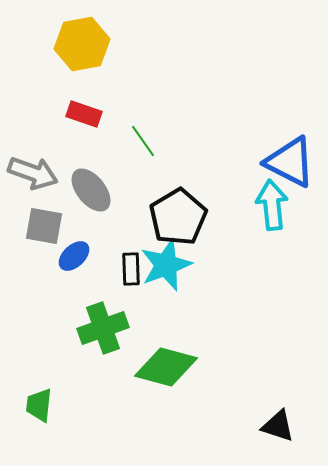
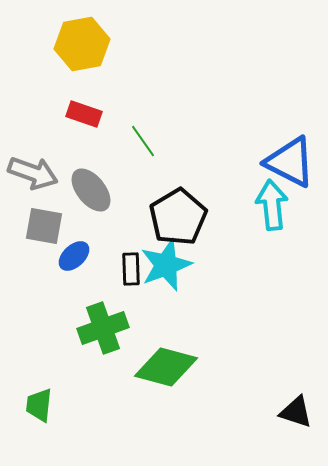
black triangle: moved 18 px right, 14 px up
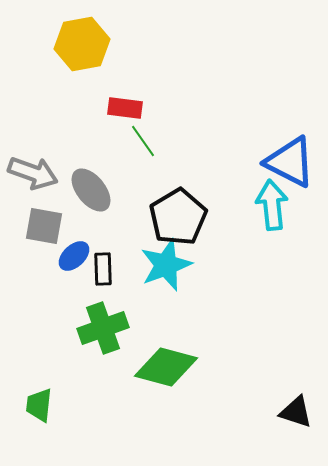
red rectangle: moved 41 px right, 6 px up; rotated 12 degrees counterclockwise
black rectangle: moved 28 px left
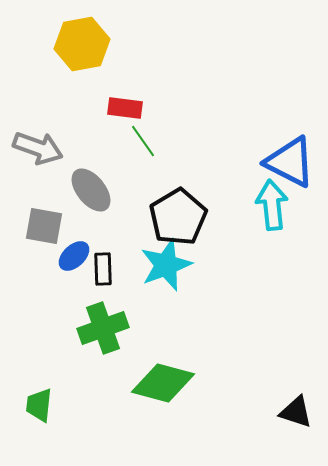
gray arrow: moved 5 px right, 25 px up
green diamond: moved 3 px left, 16 px down
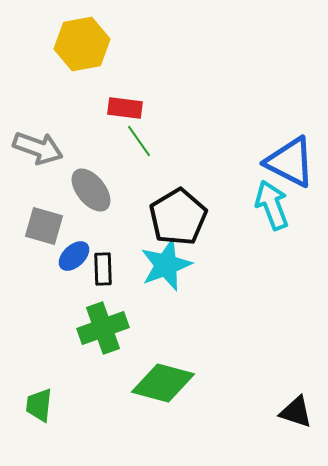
green line: moved 4 px left
cyan arrow: rotated 15 degrees counterclockwise
gray square: rotated 6 degrees clockwise
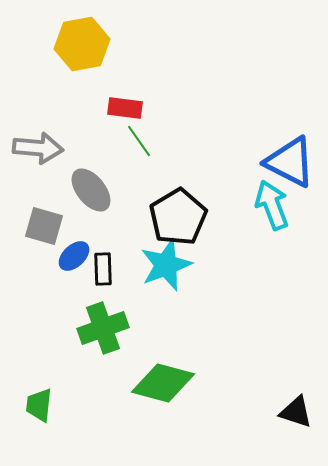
gray arrow: rotated 15 degrees counterclockwise
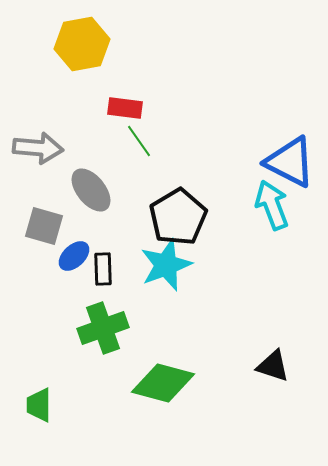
green trapezoid: rotated 6 degrees counterclockwise
black triangle: moved 23 px left, 46 px up
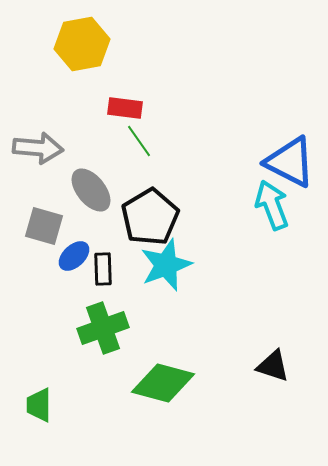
black pentagon: moved 28 px left
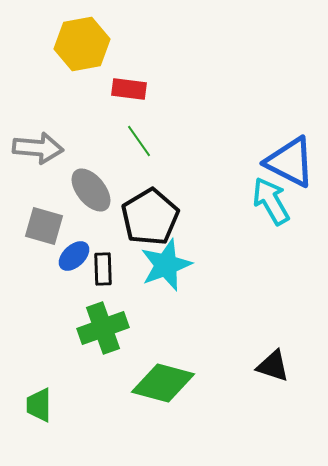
red rectangle: moved 4 px right, 19 px up
cyan arrow: moved 1 px left, 4 px up; rotated 9 degrees counterclockwise
